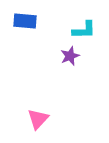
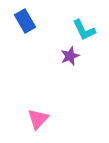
blue rectangle: rotated 55 degrees clockwise
cyan L-shape: rotated 65 degrees clockwise
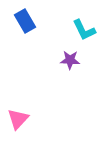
purple star: moved 4 px down; rotated 24 degrees clockwise
pink triangle: moved 20 px left
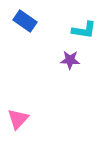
blue rectangle: rotated 25 degrees counterclockwise
cyan L-shape: rotated 55 degrees counterclockwise
